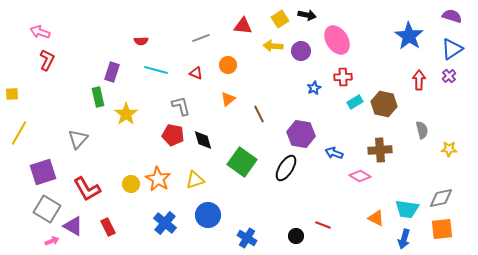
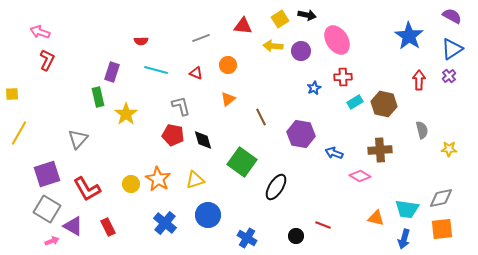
purple semicircle at (452, 16): rotated 12 degrees clockwise
brown line at (259, 114): moved 2 px right, 3 px down
black ellipse at (286, 168): moved 10 px left, 19 px down
purple square at (43, 172): moved 4 px right, 2 px down
orange triangle at (376, 218): rotated 12 degrees counterclockwise
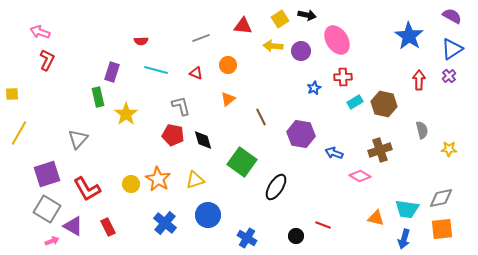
brown cross at (380, 150): rotated 15 degrees counterclockwise
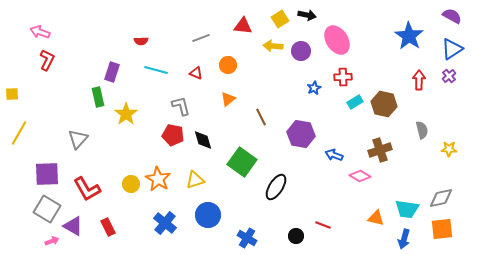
blue arrow at (334, 153): moved 2 px down
purple square at (47, 174): rotated 16 degrees clockwise
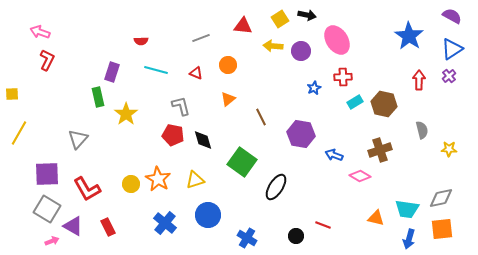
blue arrow at (404, 239): moved 5 px right
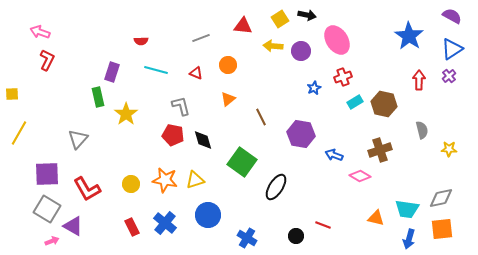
red cross at (343, 77): rotated 18 degrees counterclockwise
orange star at (158, 179): moved 7 px right, 1 px down; rotated 20 degrees counterclockwise
red rectangle at (108, 227): moved 24 px right
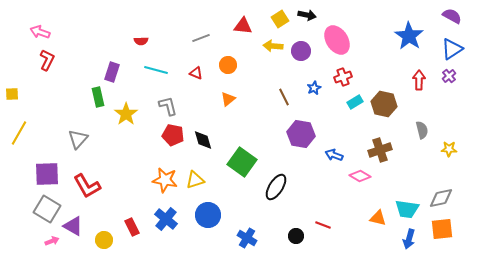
gray L-shape at (181, 106): moved 13 px left
brown line at (261, 117): moved 23 px right, 20 px up
yellow circle at (131, 184): moved 27 px left, 56 px down
red L-shape at (87, 189): moved 3 px up
orange triangle at (376, 218): moved 2 px right
blue cross at (165, 223): moved 1 px right, 4 px up
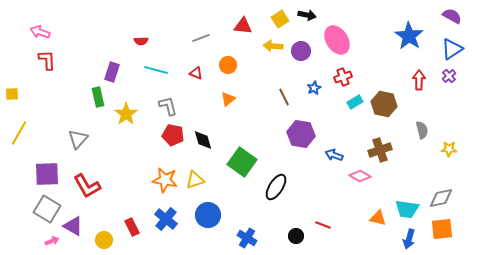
red L-shape at (47, 60): rotated 30 degrees counterclockwise
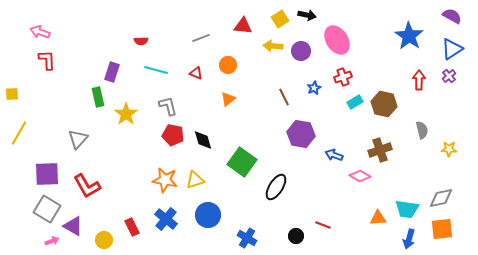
orange triangle at (378, 218): rotated 18 degrees counterclockwise
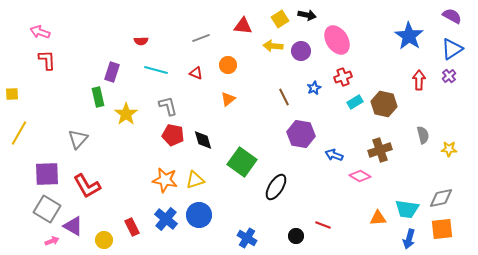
gray semicircle at (422, 130): moved 1 px right, 5 px down
blue circle at (208, 215): moved 9 px left
